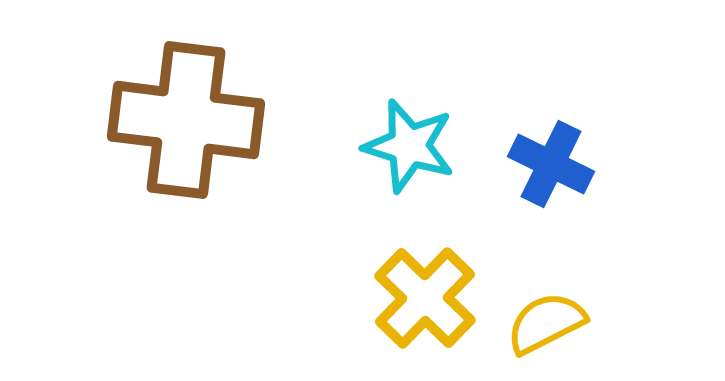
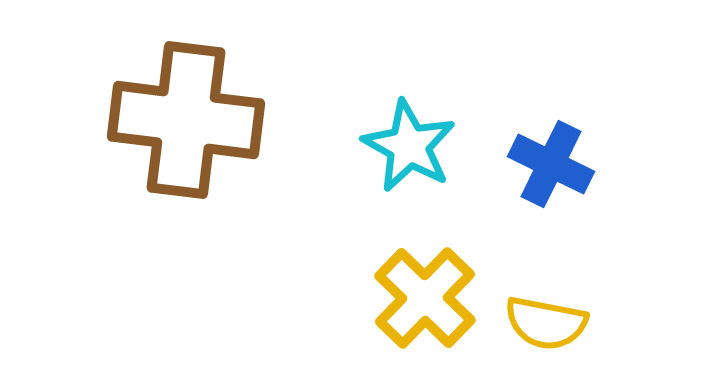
cyan star: rotated 12 degrees clockwise
yellow semicircle: rotated 142 degrees counterclockwise
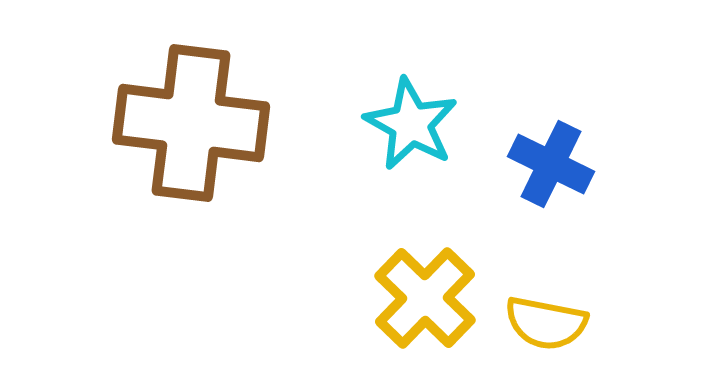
brown cross: moved 5 px right, 3 px down
cyan star: moved 2 px right, 22 px up
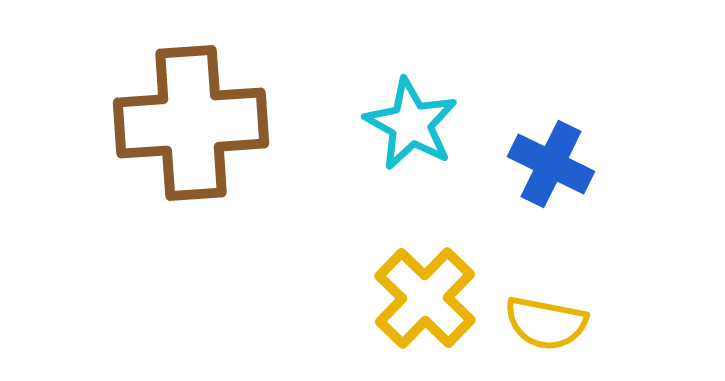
brown cross: rotated 11 degrees counterclockwise
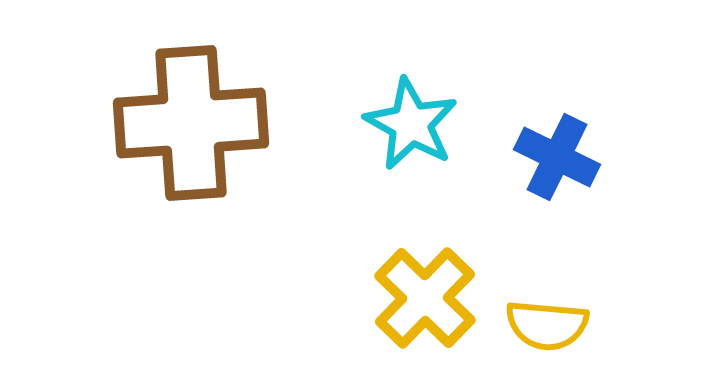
blue cross: moved 6 px right, 7 px up
yellow semicircle: moved 1 px right, 2 px down; rotated 6 degrees counterclockwise
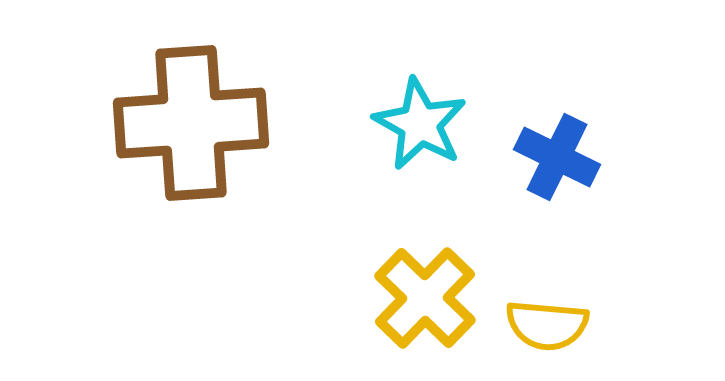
cyan star: moved 9 px right
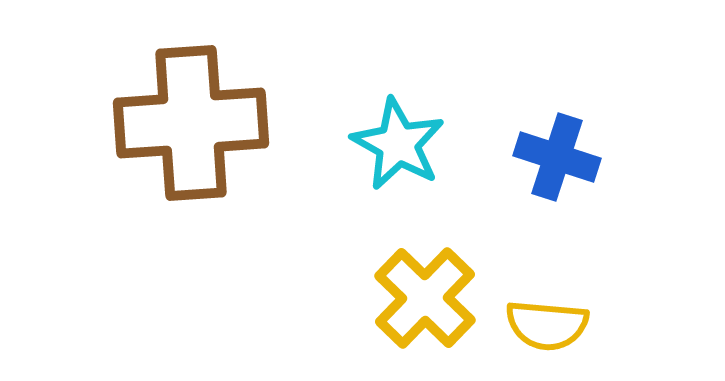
cyan star: moved 22 px left, 20 px down
blue cross: rotated 8 degrees counterclockwise
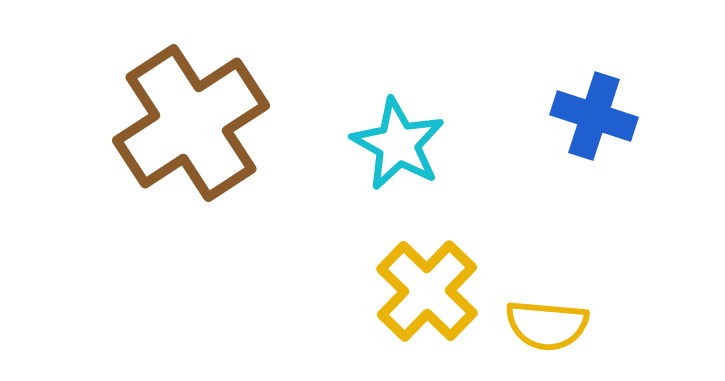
brown cross: rotated 29 degrees counterclockwise
blue cross: moved 37 px right, 41 px up
yellow cross: moved 2 px right, 7 px up
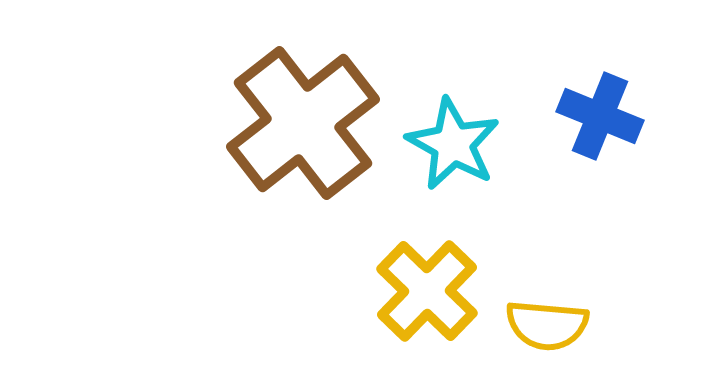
blue cross: moved 6 px right; rotated 4 degrees clockwise
brown cross: moved 112 px right; rotated 5 degrees counterclockwise
cyan star: moved 55 px right
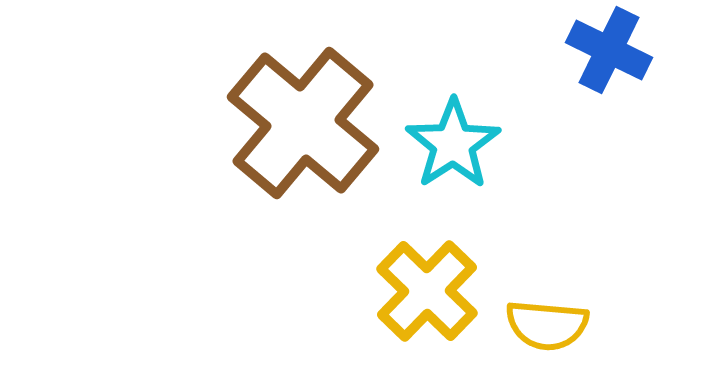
blue cross: moved 9 px right, 66 px up; rotated 4 degrees clockwise
brown cross: rotated 12 degrees counterclockwise
cyan star: rotated 10 degrees clockwise
